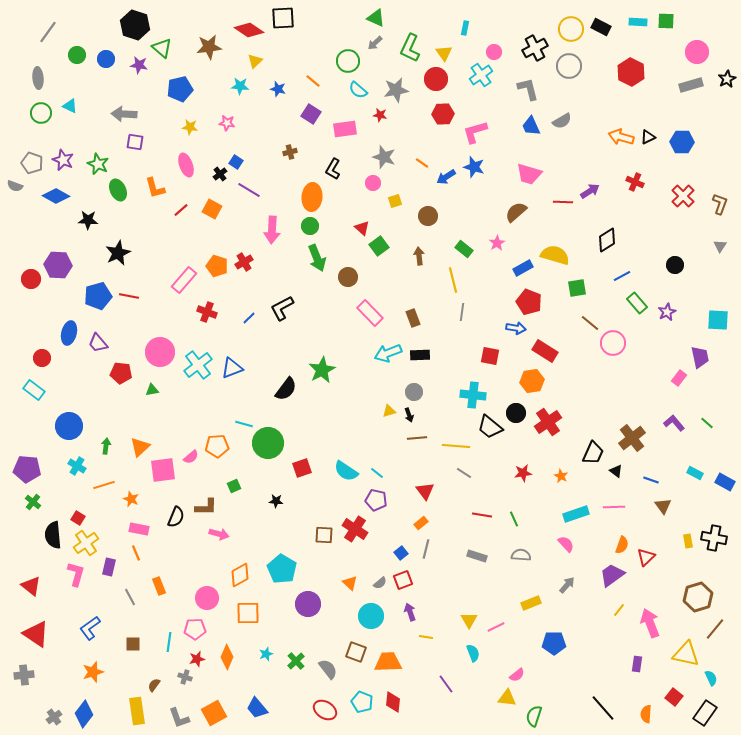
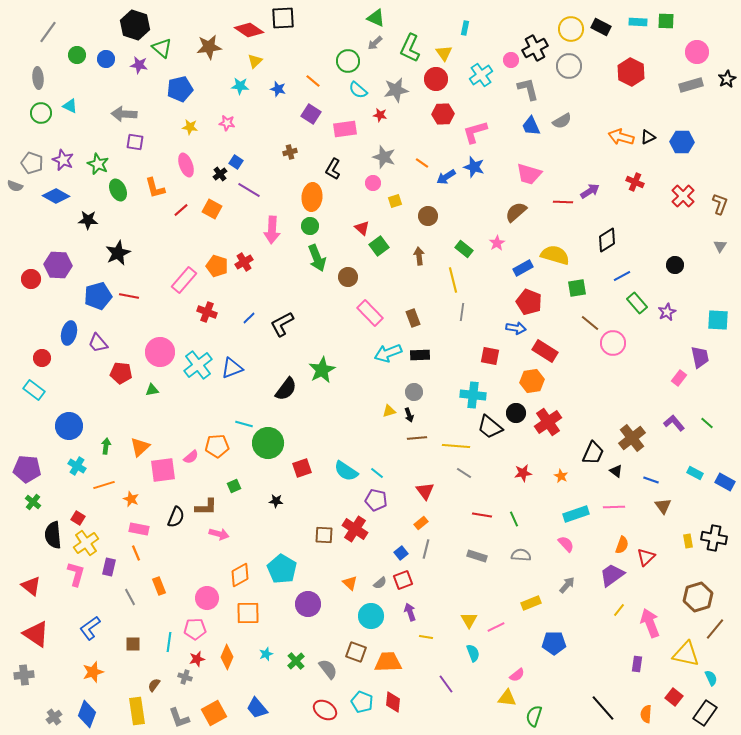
pink circle at (494, 52): moved 17 px right, 8 px down
black L-shape at (282, 308): moved 16 px down
blue diamond at (84, 714): moved 3 px right; rotated 16 degrees counterclockwise
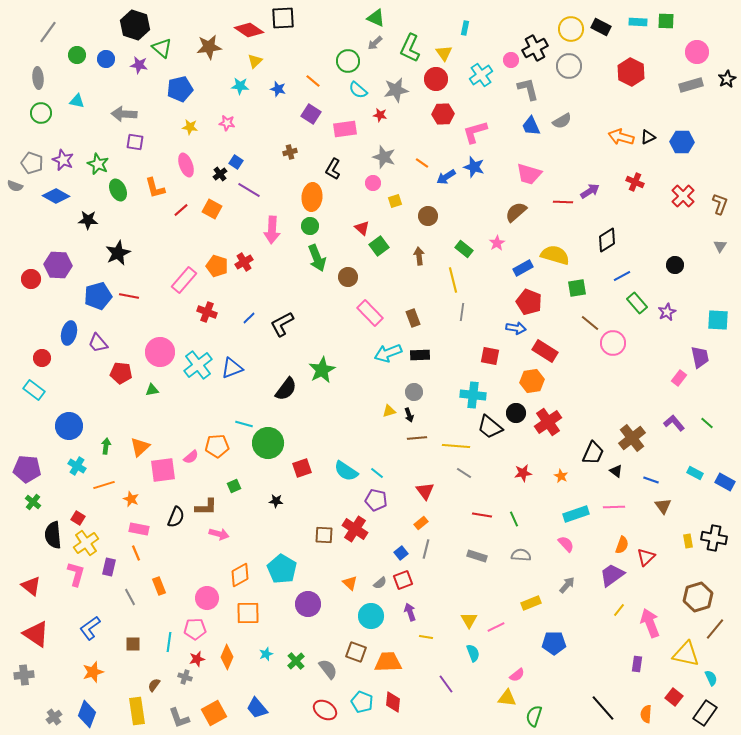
cyan triangle at (70, 106): moved 7 px right, 5 px up; rotated 14 degrees counterclockwise
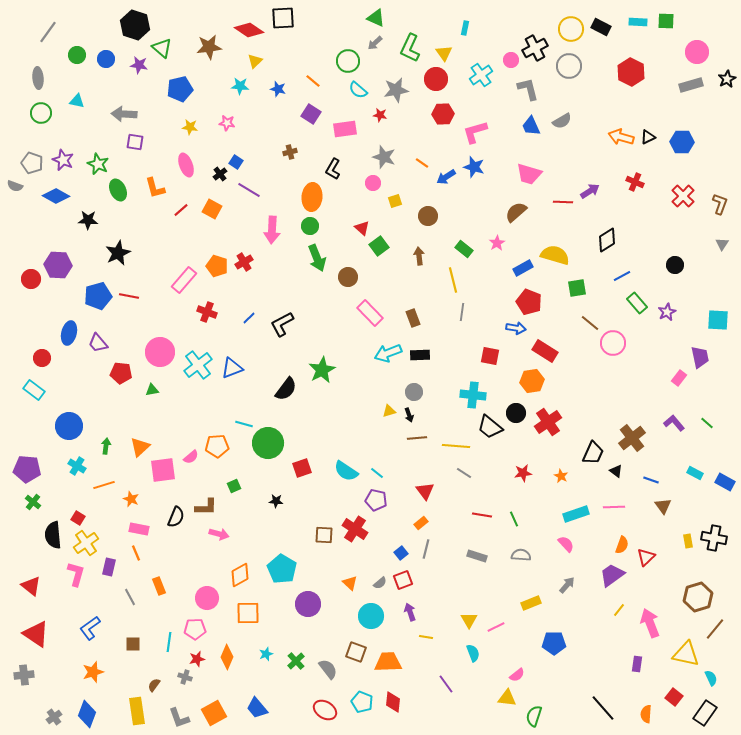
gray triangle at (720, 246): moved 2 px right, 2 px up
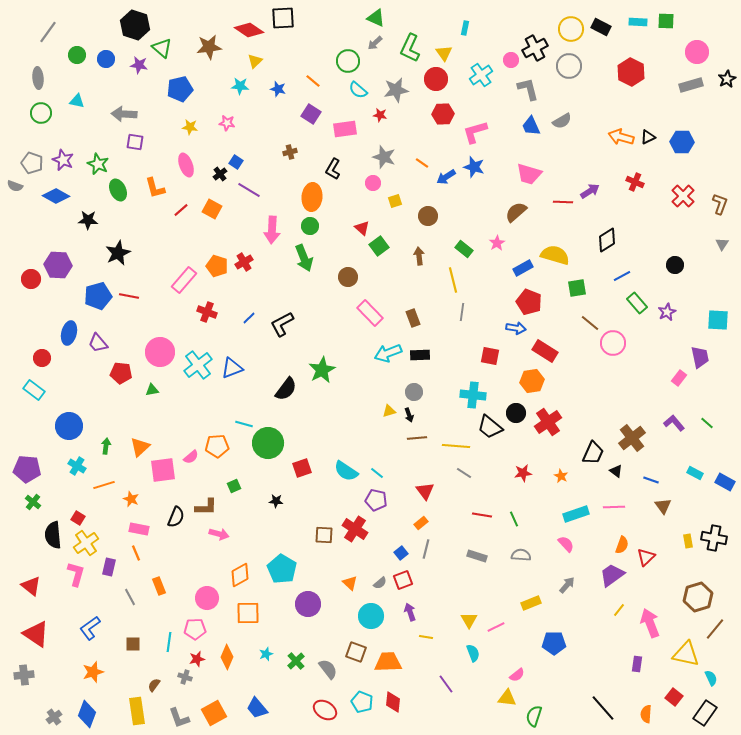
green arrow at (317, 258): moved 13 px left
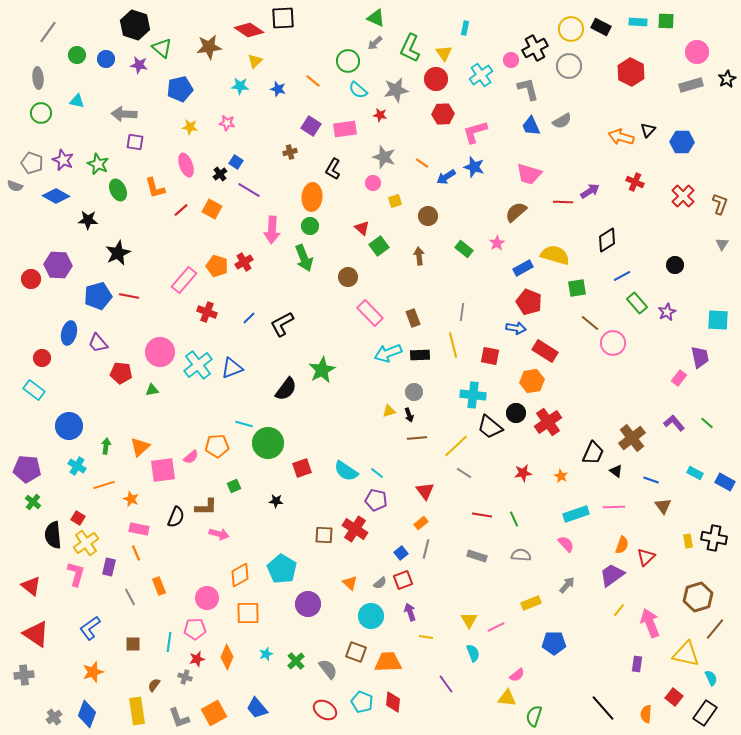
purple square at (311, 114): moved 12 px down
black triangle at (648, 137): moved 7 px up; rotated 21 degrees counterclockwise
yellow line at (453, 280): moved 65 px down
yellow line at (456, 446): rotated 48 degrees counterclockwise
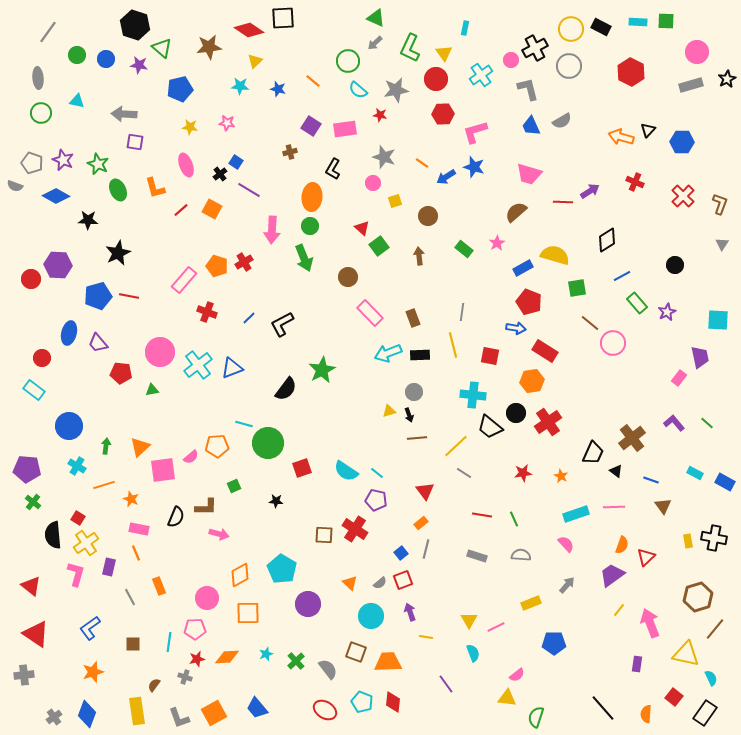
orange diamond at (227, 657): rotated 65 degrees clockwise
green semicircle at (534, 716): moved 2 px right, 1 px down
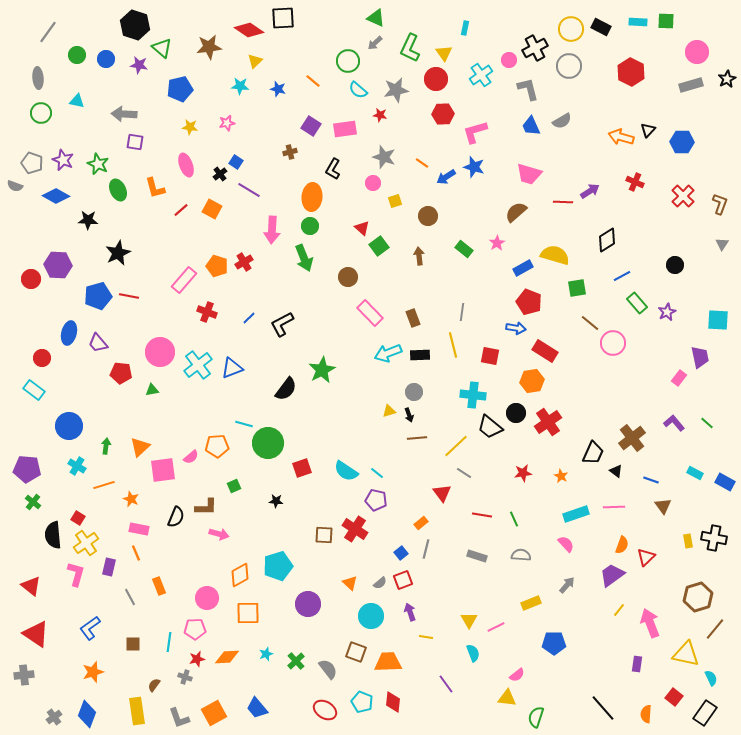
pink circle at (511, 60): moved 2 px left
pink star at (227, 123): rotated 21 degrees counterclockwise
red triangle at (425, 491): moved 17 px right, 2 px down
cyan pentagon at (282, 569): moved 4 px left, 3 px up; rotated 24 degrees clockwise
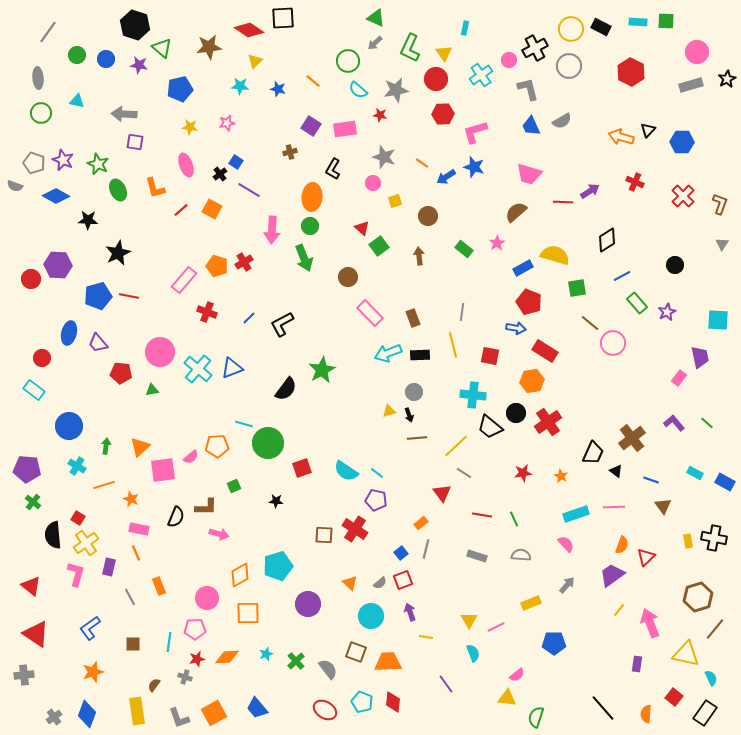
gray pentagon at (32, 163): moved 2 px right
cyan cross at (198, 365): moved 4 px down; rotated 12 degrees counterclockwise
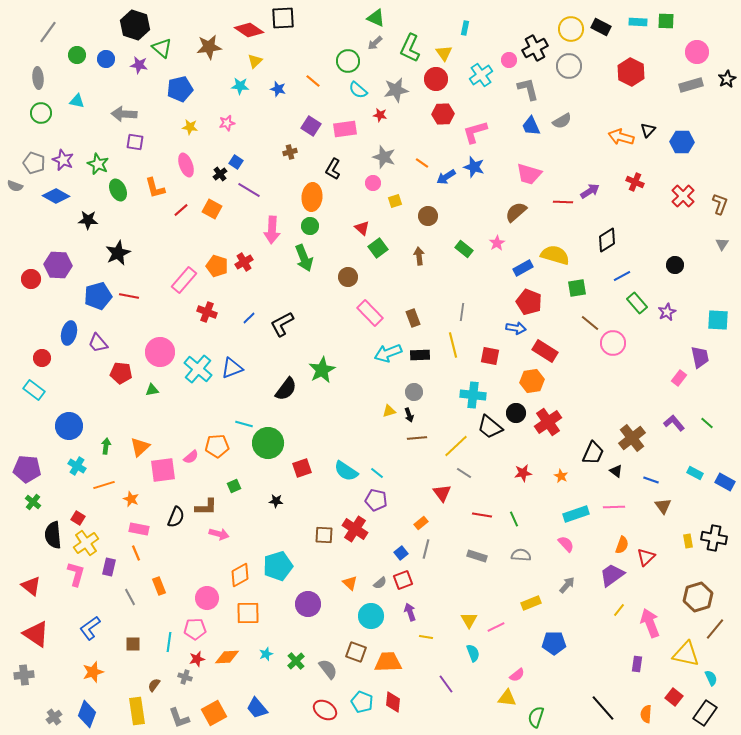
green square at (379, 246): moved 1 px left, 2 px down
